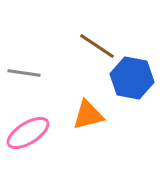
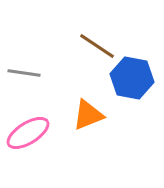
orange triangle: rotated 8 degrees counterclockwise
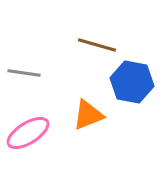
brown line: moved 1 px up; rotated 18 degrees counterclockwise
blue hexagon: moved 4 px down
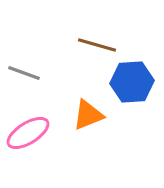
gray line: rotated 12 degrees clockwise
blue hexagon: rotated 15 degrees counterclockwise
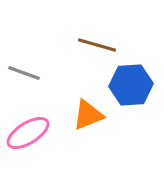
blue hexagon: moved 1 px left, 3 px down
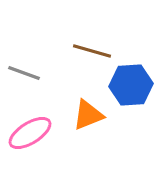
brown line: moved 5 px left, 6 px down
pink ellipse: moved 2 px right
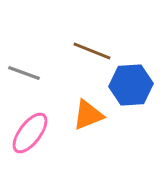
brown line: rotated 6 degrees clockwise
pink ellipse: rotated 21 degrees counterclockwise
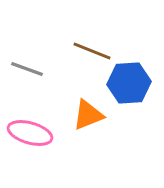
gray line: moved 3 px right, 4 px up
blue hexagon: moved 2 px left, 2 px up
pink ellipse: rotated 69 degrees clockwise
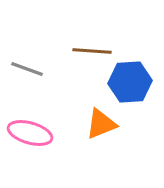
brown line: rotated 18 degrees counterclockwise
blue hexagon: moved 1 px right, 1 px up
orange triangle: moved 13 px right, 9 px down
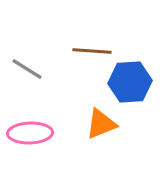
gray line: rotated 12 degrees clockwise
pink ellipse: rotated 18 degrees counterclockwise
